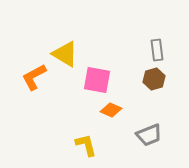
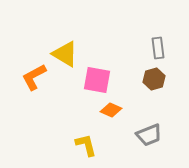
gray rectangle: moved 1 px right, 2 px up
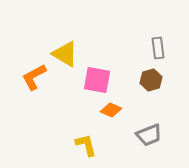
brown hexagon: moved 3 px left, 1 px down
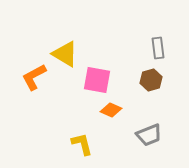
yellow L-shape: moved 4 px left, 1 px up
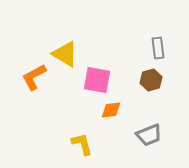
orange diamond: rotated 30 degrees counterclockwise
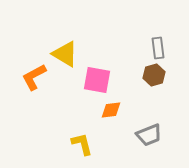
brown hexagon: moved 3 px right, 5 px up
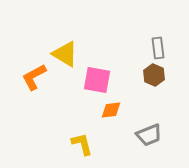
brown hexagon: rotated 20 degrees counterclockwise
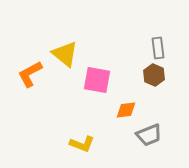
yellow triangle: rotated 8 degrees clockwise
orange L-shape: moved 4 px left, 3 px up
orange diamond: moved 15 px right
yellow L-shape: rotated 125 degrees clockwise
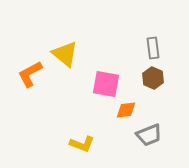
gray rectangle: moved 5 px left
brown hexagon: moved 1 px left, 3 px down
pink square: moved 9 px right, 4 px down
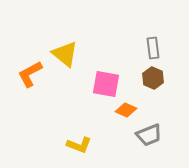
orange diamond: rotated 30 degrees clockwise
yellow L-shape: moved 3 px left, 1 px down
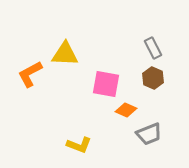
gray rectangle: rotated 20 degrees counterclockwise
yellow triangle: rotated 36 degrees counterclockwise
gray trapezoid: moved 1 px up
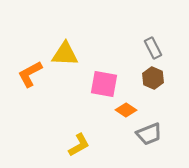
pink square: moved 2 px left
orange diamond: rotated 10 degrees clockwise
yellow L-shape: rotated 50 degrees counterclockwise
